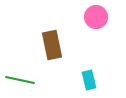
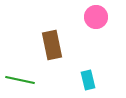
cyan rectangle: moved 1 px left
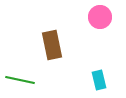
pink circle: moved 4 px right
cyan rectangle: moved 11 px right
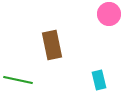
pink circle: moved 9 px right, 3 px up
green line: moved 2 px left
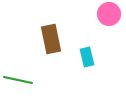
brown rectangle: moved 1 px left, 6 px up
cyan rectangle: moved 12 px left, 23 px up
